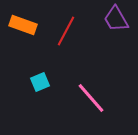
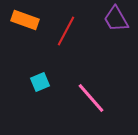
orange rectangle: moved 2 px right, 5 px up
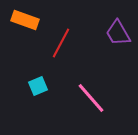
purple trapezoid: moved 2 px right, 14 px down
red line: moved 5 px left, 12 px down
cyan square: moved 2 px left, 4 px down
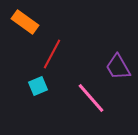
orange rectangle: moved 2 px down; rotated 16 degrees clockwise
purple trapezoid: moved 34 px down
red line: moved 9 px left, 11 px down
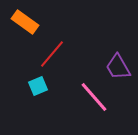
red line: rotated 12 degrees clockwise
pink line: moved 3 px right, 1 px up
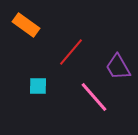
orange rectangle: moved 1 px right, 3 px down
red line: moved 19 px right, 2 px up
cyan square: rotated 24 degrees clockwise
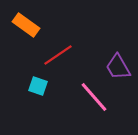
red line: moved 13 px left, 3 px down; rotated 16 degrees clockwise
cyan square: rotated 18 degrees clockwise
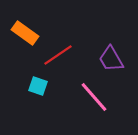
orange rectangle: moved 1 px left, 8 px down
purple trapezoid: moved 7 px left, 8 px up
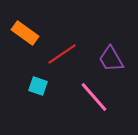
red line: moved 4 px right, 1 px up
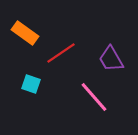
red line: moved 1 px left, 1 px up
cyan square: moved 7 px left, 2 px up
